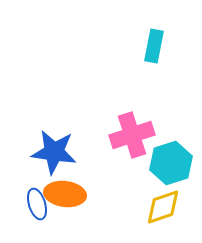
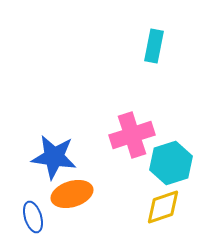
blue star: moved 5 px down
orange ellipse: moved 7 px right; rotated 24 degrees counterclockwise
blue ellipse: moved 4 px left, 13 px down
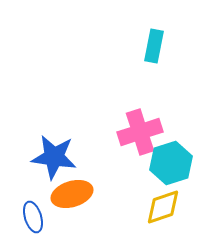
pink cross: moved 8 px right, 3 px up
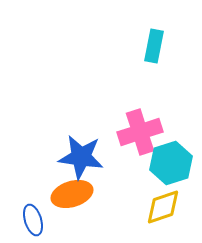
blue star: moved 27 px right
blue ellipse: moved 3 px down
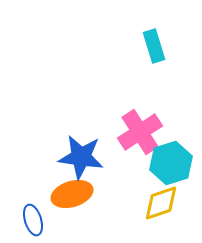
cyan rectangle: rotated 28 degrees counterclockwise
pink cross: rotated 15 degrees counterclockwise
yellow diamond: moved 2 px left, 4 px up
